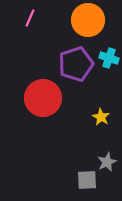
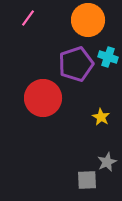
pink line: moved 2 px left; rotated 12 degrees clockwise
cyan cross: moved 1 px left, 1 px up
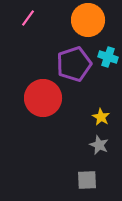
purple pentagon: moved 2 px left
gray star: moved 8 px left, 17 px up; rotated 24 degrees counterclockwise
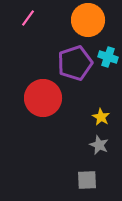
purple pentagon: moved 1 px right, 1 px up
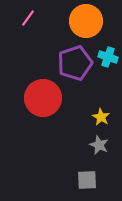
orange circle: moved 2 px left, 1 px down
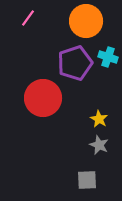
yellow star: moved 2 px left, 2 px down
